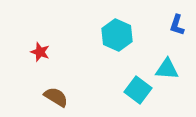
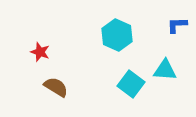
blue L-shape: rotated 70 degrees clockwise
cyan triangle: moved 2 px left, 1 px down
cyan square: moved 7 px left, 6 px up
brown semicircle: moved 10 px up
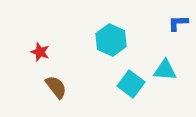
blue L-shape: moved 1 px right, 2 px up
cyan hexagon: moved 6 px left, 5 px down
brown semicircle: rotated 20 degrees clockwise
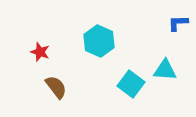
cyan hexagon: moved 12 px left, 1 px down
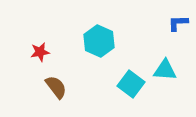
red star: rotated 30 degrees counterclockwise
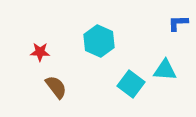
red star: rotated 12 degrees clockwise
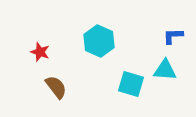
blue L-shape: moved 5 px left, 13 px down
red star: rotated 18 degrees clockwise
cyan square: rotated 20 degrees counterclockwise
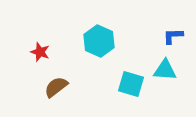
brown semicircle: rotated 90 degrees counterclockwise
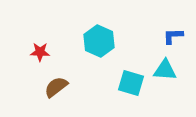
red star: rotated 18 degrees counterclockwise
cyan square: moved 1 px up
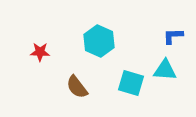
brown semicircle: moved 21 px right; rotated 90 degrees counterclockwise
